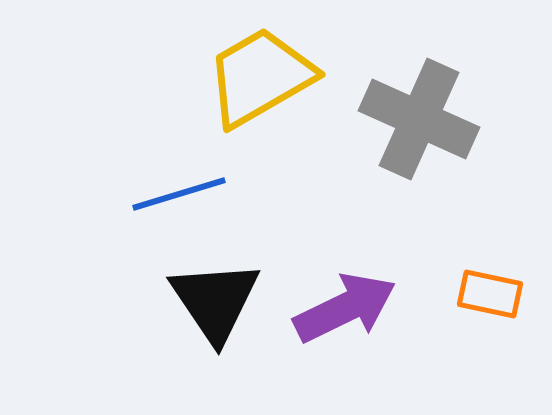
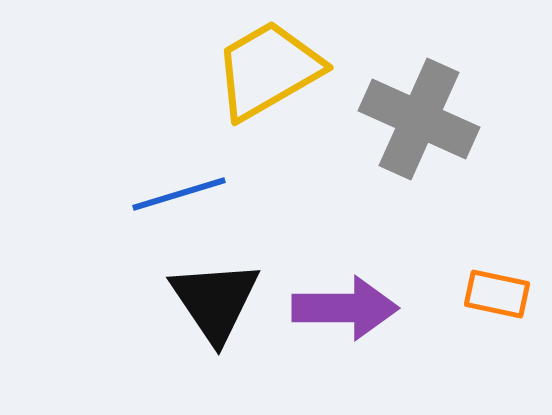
yellow trapezoid: moved 8 px right, 7 px up
orange rectangle: moved 7 px right
purple arrow: rotated 26 degrees clockwise
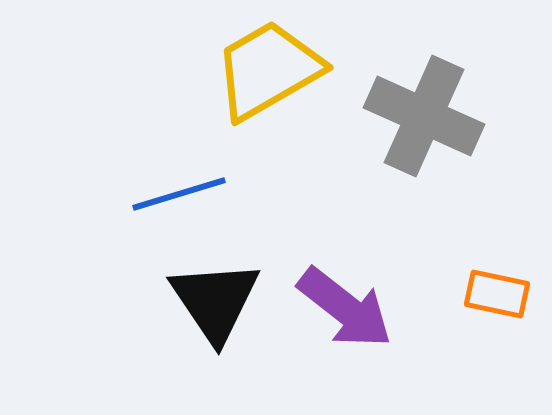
gray cross: moved 5 px right, 3 px up
purple arrow: rotated 38 degrees clockwise
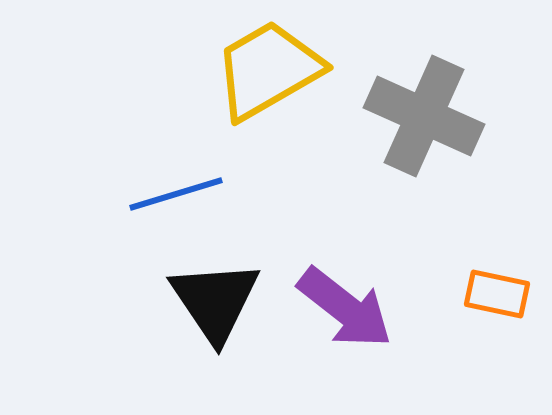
blue line: moved 3 px left
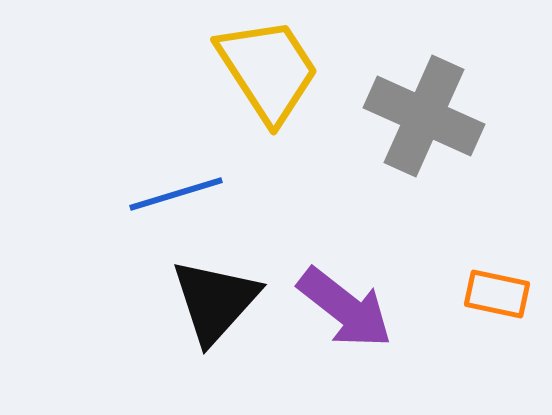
yellow trapezoid: rotated 87 degrees clockwise
black triangle: rotated 16 degrees clockwise
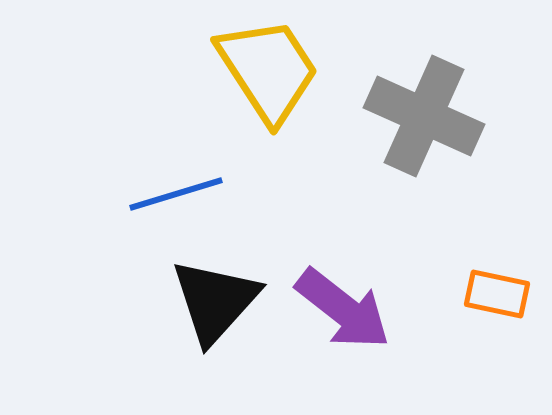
purple arrow: moved 2 px left, 1 px down
